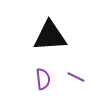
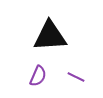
purple semicircle: moved 5 px left, 3 px up; rotated 30 degrees clockwise
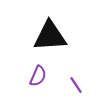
purple line: moved 8 px down; rotated 30 degrees clockwise
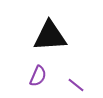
purple line: rotated 18 degrees counterclockwise
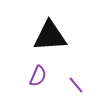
purple line: rotated 12 degrees clockwise
